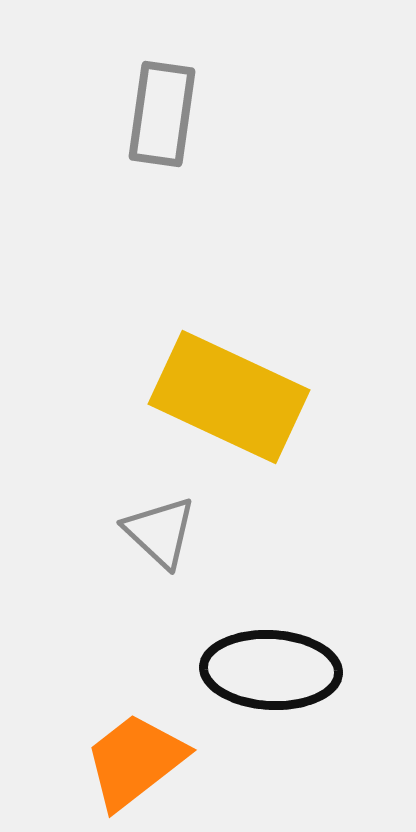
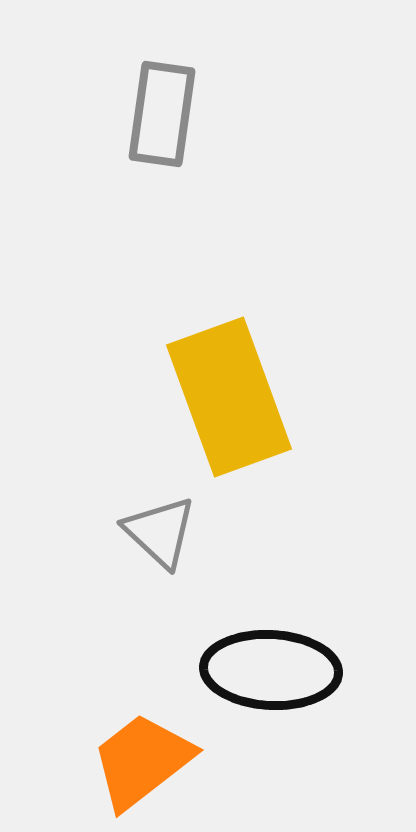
yellow rectangle: rotated 45 degrees clockwise
orange trapezoid: moved 7 px right
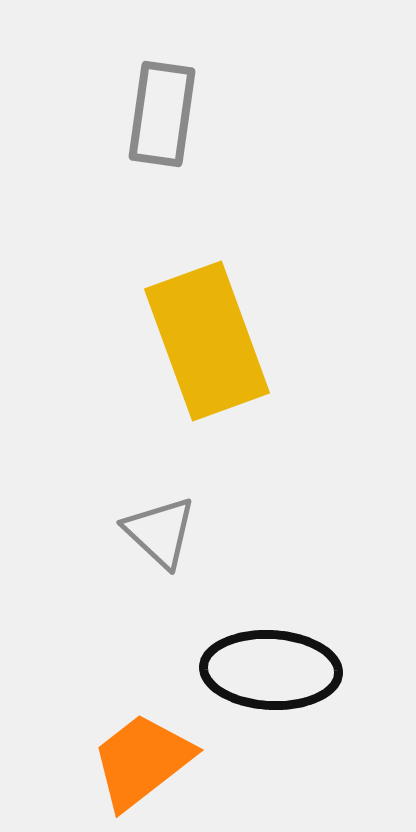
yellow rectangle: moved 22 px left, 56 px up
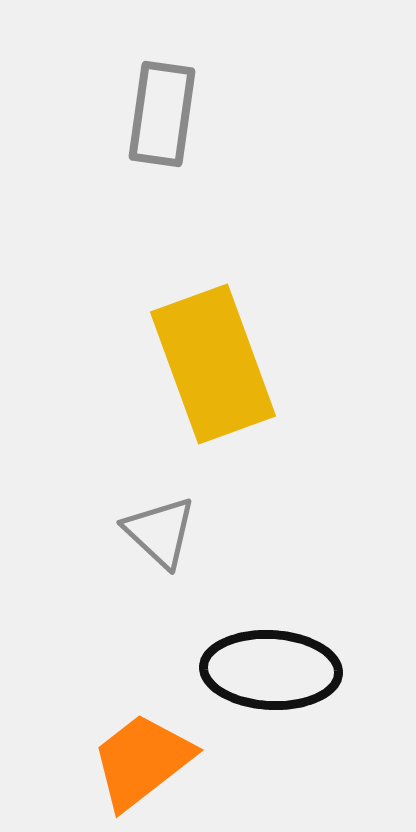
yellow rectangle: moved 6 px right, 23 px down
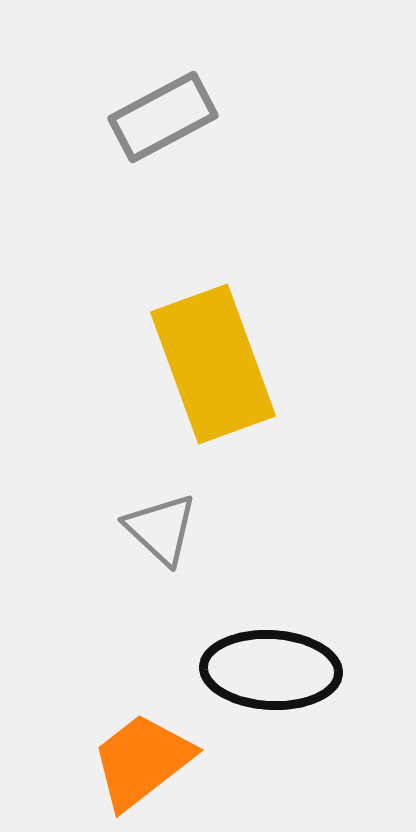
gray rectangle: moved 1 px right, 3 px down; rotated 54 degrees clockwise
gray triangle: moved 1 px right, 3 px up
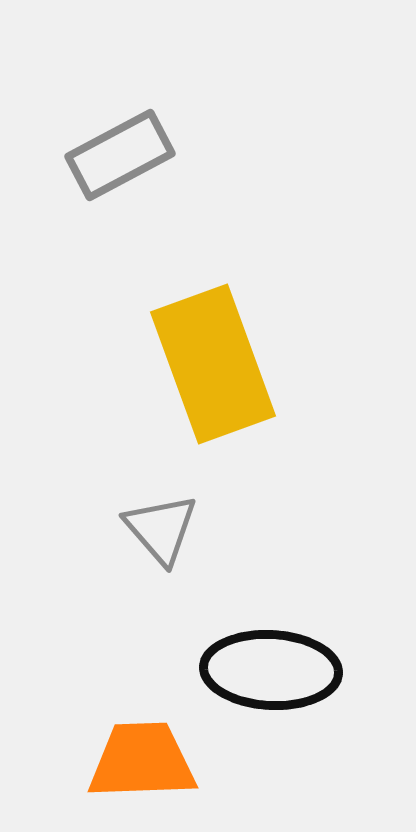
gray rectangle: moved 43 px left, 38 px down
gray triangle: rotated 6 degrees clockwise
orange trapezoid: rotated 36 degrees clockwise
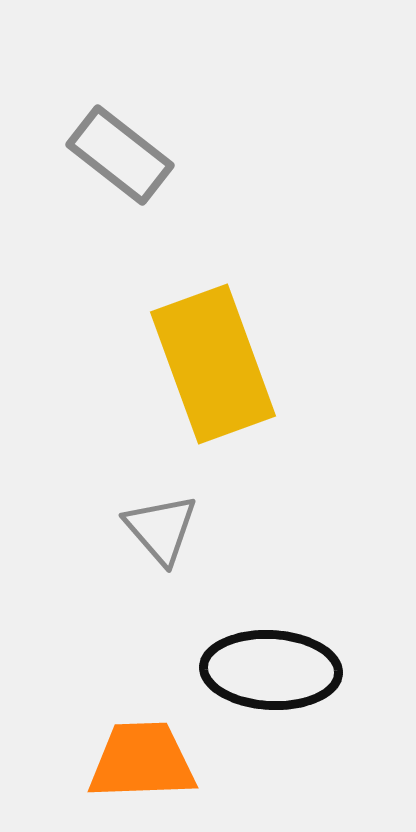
gray rectangle: rotated 66 degrees clockwise
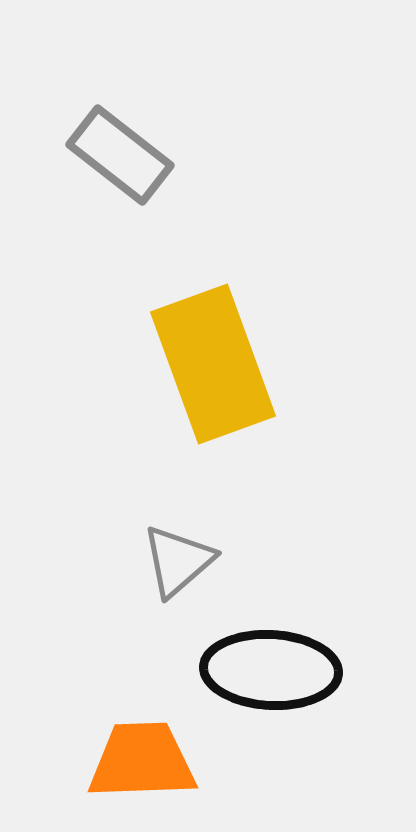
gray triangle: moved 17 px right, 32 px down; rotated 30 degrees clockwise
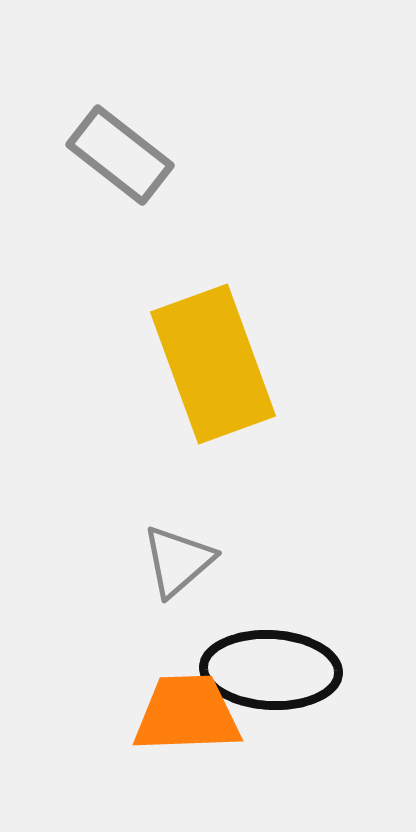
orange trapezoid: moved 45 px right, 47 px up
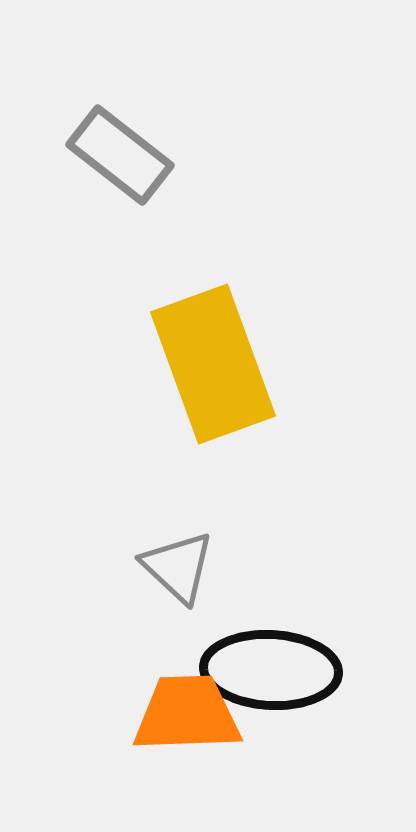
gray triangle: moved 6 px down; rotated 36 degrees counterclockwise
